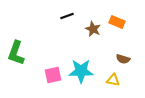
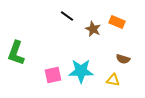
black line: rotated 56 degrees clockwise
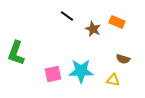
pink square: moved 1 px up
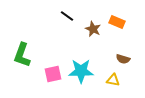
green L-shape: moved 6 px right, 2 px down
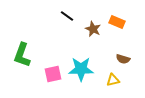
cyan star: moved 2 px up
yellow triangle: rotated 24 degrees counterclockwise
